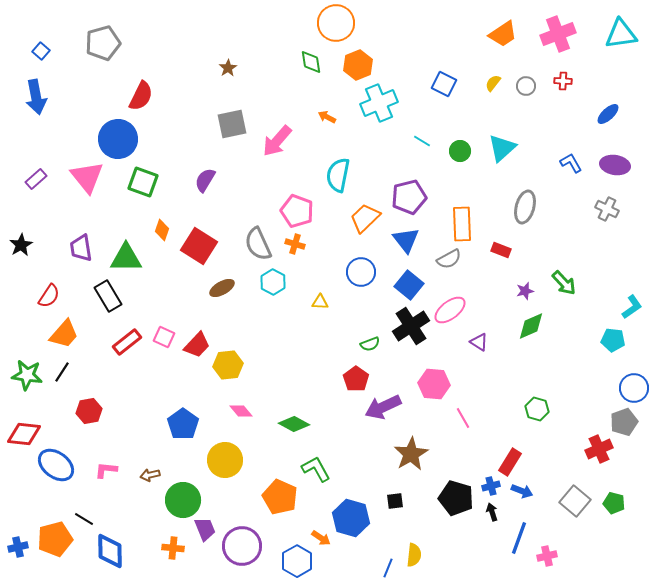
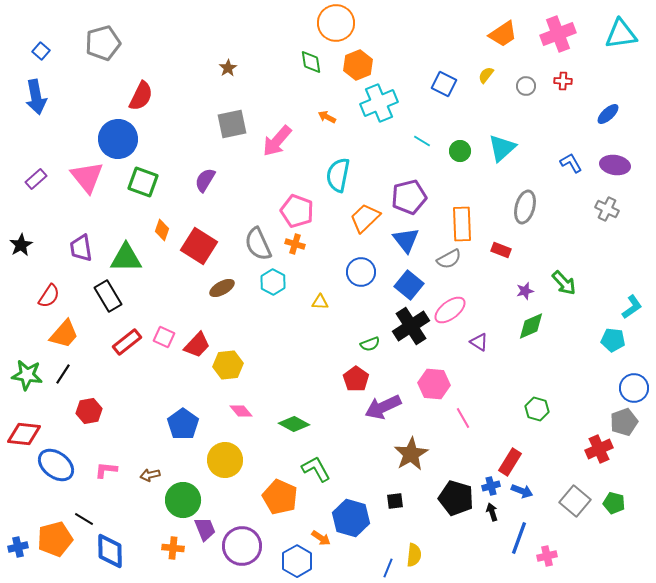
yellow semicircle at (493, 83): moved 7 px left, 8 px up
black line at (62, 372): moved 1 px right, 2 px down
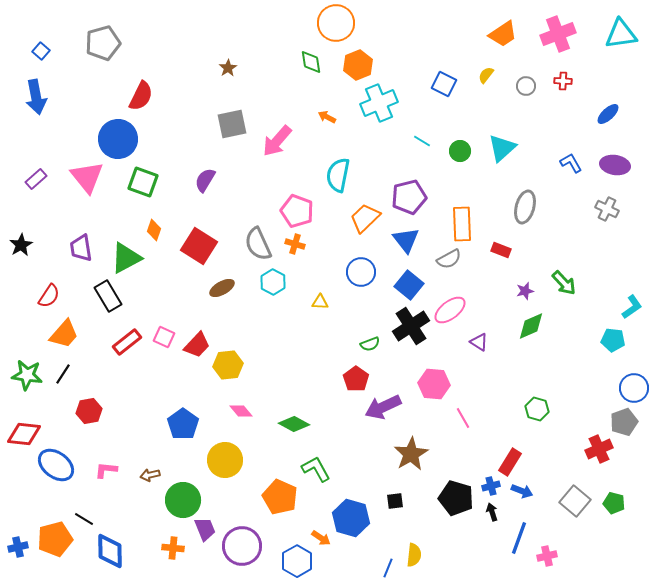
orange diamond at (162, 230): moved 8 px left
green triangle at (126, 258): rotated 28 degrees counterclockwise
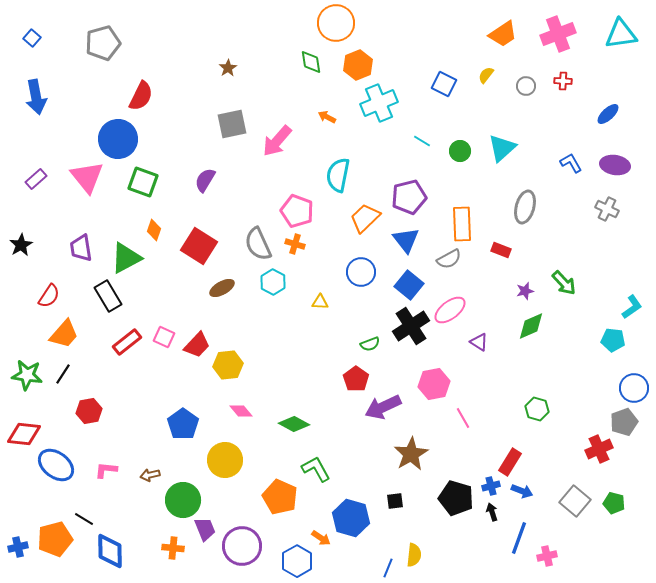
blue square at (41, 51): moved 9 px left, 13 px up
pink hexagon at (434, 384): rotated 16 degrees counterclockwise
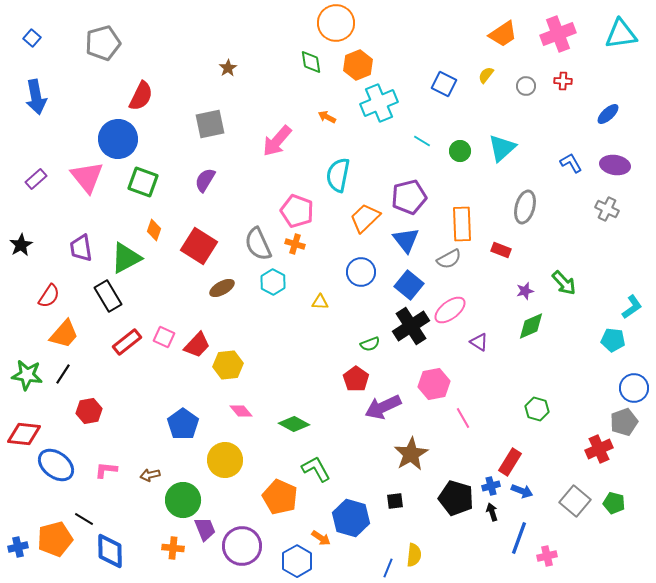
gray square at (232, 124): moved 22 px left
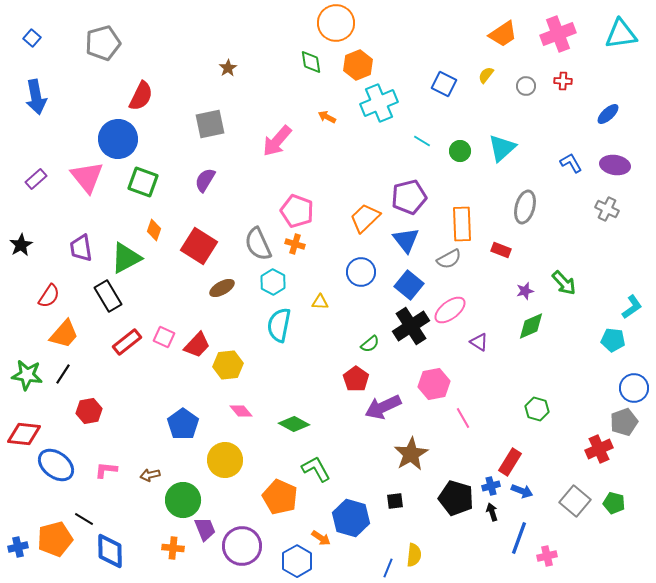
cyan semicircle at (338, 175): moved 59 px left, 150 px down
green semicircle at (370, 344): rotated 18 degrees counterclockwise
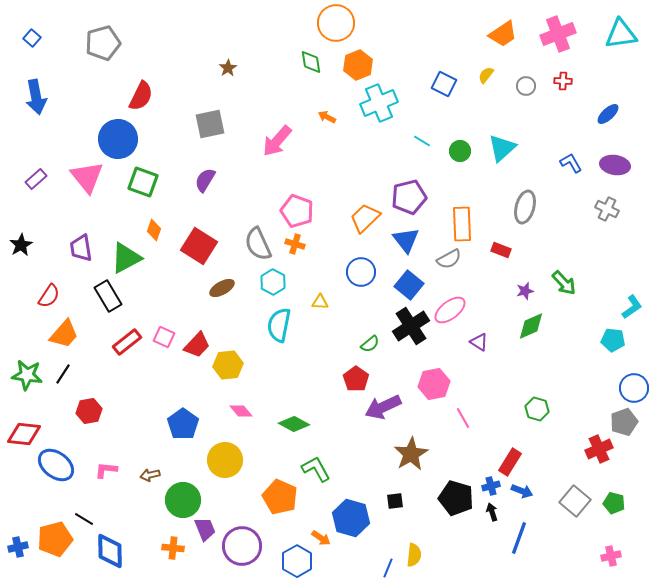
pink cross at (547, 556): moved 64 px right
